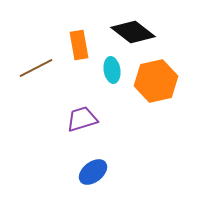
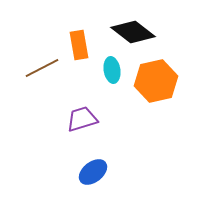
brown line: moved 6 px right
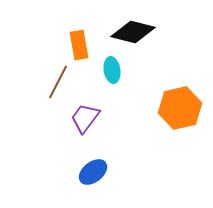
black diamond: rotated 24 degrees counterclockwise
brown line: moved 16 px right, 14 px down; rotated 36 degrees counterclockwise
orange hexagon: moved 24 px right, 27 px down
purple trapezoid: moved 3 px right, 1 px up; rotated 36 degrees counterclockwise
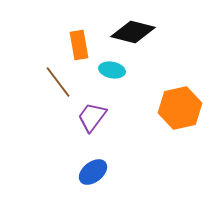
cyan ellipse: rotated 70 degrees counterclockwise
brown line: rotated 64 degrees counterclockwise
purple trapezoid: moved 7 px right, 1 px up
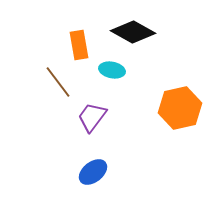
black diamond: rotated 15 degrees clockwise
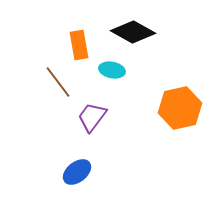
blue ellipse: moved 16 px left
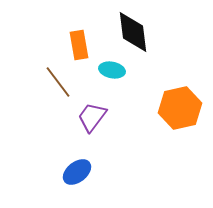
black diamond: rotated 54 degrees clockwise
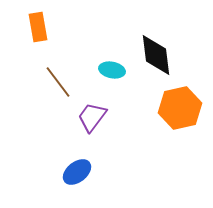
black diamond: moved 23 px right, 23 px down
orange rectangle: moved 41 px left, 18 px up
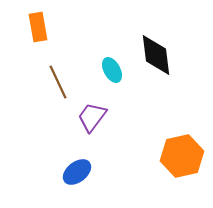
cyan ellipse: rotated 50 degrees clockwise
brown line: rotated 12 degrees clockwise
orange hexagon: moved 2 px right, 48 px down
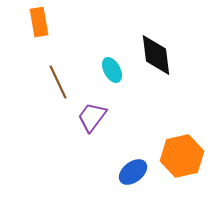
orange rectangle: moved 1 px right, 5 px up
blue ellipse: moved 56 px right
